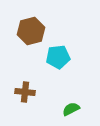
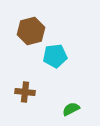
cyan pentagon: moved 3 px left, 1 px up
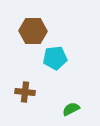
brown hexagon: moved 2 px right; rotated 16 degrees clockwise
cyan pentagon: moved 2 px down
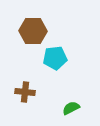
green semicircle: moved 1 px up
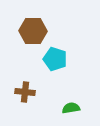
cyan pentagon: moved 1 px down; rotated 25 degrees clockwise
green semicircle: rotated 18 degrees clockwise
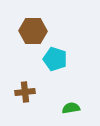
brown cross: rotated 12 degrees counterclockwise
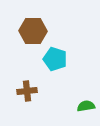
brown cross: moved 2 px right, 1 px up
green semicircle: moved 15 px right, 2 px up
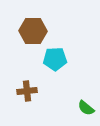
cyan pentagon: rotated 20 degrees counterclockwise
green semicircle: moved 2 px down; rotated 132 degrees counterclockwise
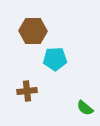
green semicircle: moved 1 px left
